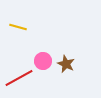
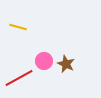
pink circle: moved 1 px right
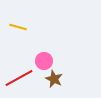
brown star: moved 12 px left, 15 px down
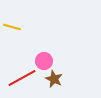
yellow line: moved 6 px left
red line: moved 3 px right
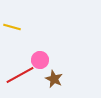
pink circle: moved 4 px left, 1 px up
red line: moved 2 px left, 3 px up
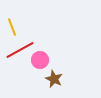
yellow line: rotated 54 degrees clockwise
red line: moved 25 px up
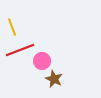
red line: rotated 8 degrees clockwise
pink circle: moved 2 px right, 1 px down
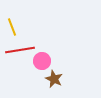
red line: rotated 12 degrees clockwise
